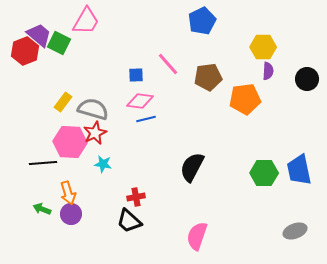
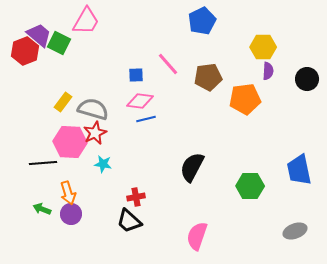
green hexagon: moved 14 px left, 13 px down
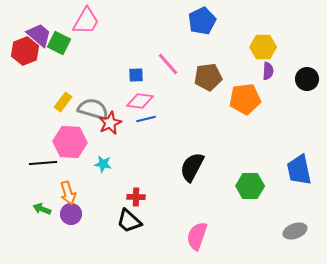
red star: moved 15 px right, 10 px up
red cross: rotated 12 degrees clockwise
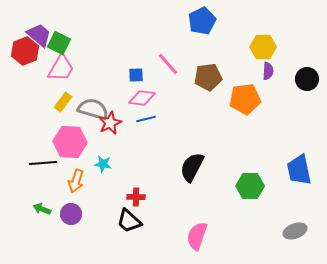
pink trapezoid: moved 25 px left, 47 px down
pink diamond: moved 2 px right, 3 px up
orange arrow: moved 8 px right, 12 px up; rotated 35 degrees clockwise
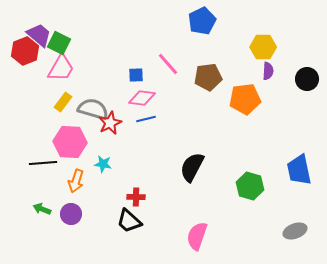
green hexagon: rotated 16 degrees clockwise
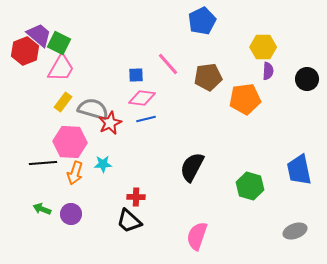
cyan star: rotated 12 degrees counterclockwise
orange arrow: moved 1 px left, 8 px up
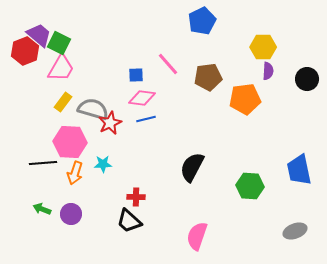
green hexagon: rotated 12 degrees counterclockwise
